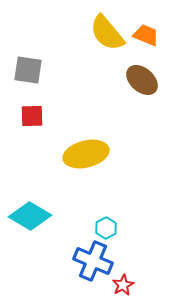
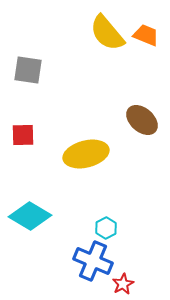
brown ellipse: moved 40 px down
red square: moved 9 px left, 19 px down
red star: moved 1 px up
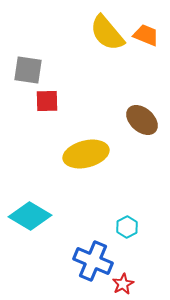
red square: moved 24 px right, 34 px up
cyan hexagon: moved 21 px right, 1 px up
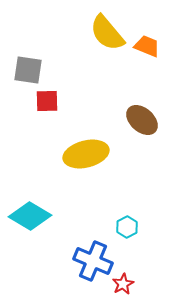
orange trapezoid: moved 1 px right, 11 px down
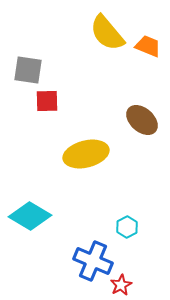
orange trapezoid: moved 1 px right
red star: moved 2 px left, 1 px down
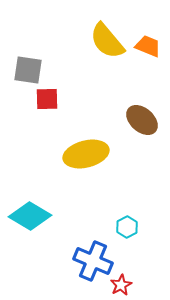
yellow semicircle: moved 8 px down
red square: moved 2 px up
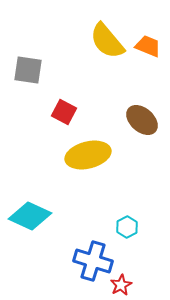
red square: moved 17 px right, 13 px down; rotated 30 degrees clockwise
yellow ellipse: moved 2 px right, 1 px down
cyan diamond: rotated 6 degrees counterclockwise
blue cross: rotated 6 degrees counterclockwise
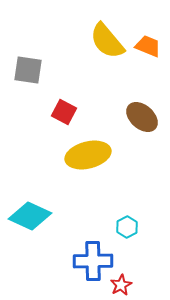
brown ellipse: moved 3 px up
blue cross: rotated 18 degrees counterclockwise
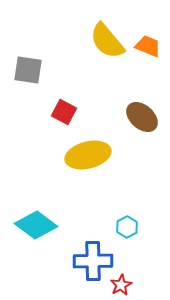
cyan diamond: moved 6 px right, 9 px down; rotated 12 degrees clockwise
